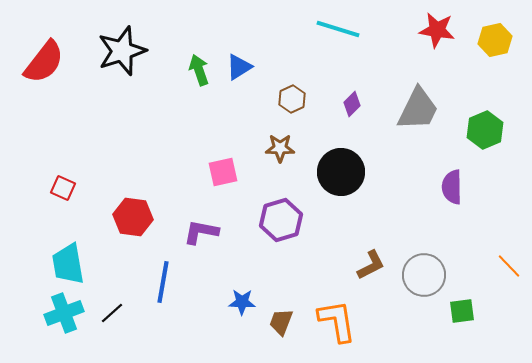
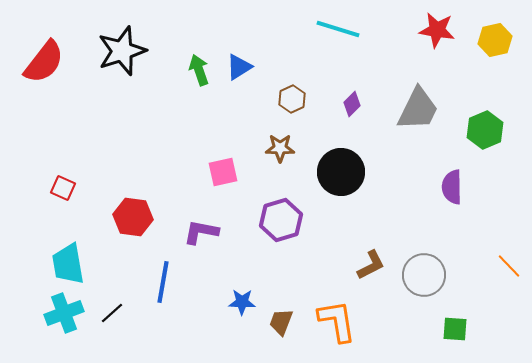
green square: moved 7 px left, 18 px down; rotated 12 degrees clockwise
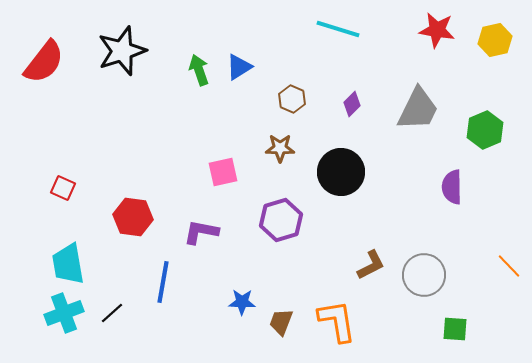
brown hexagon: rotated 12 degrees counterclockwise
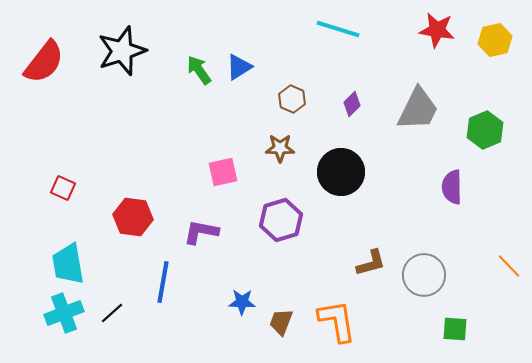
green arrow: rotated 16 degrees counterclockwise
brown L-shape: moved 2 px up; rotated 12 degrees clockwise
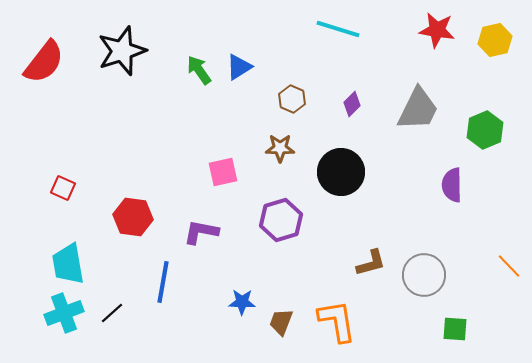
purple semicircle: moved 2 px up
